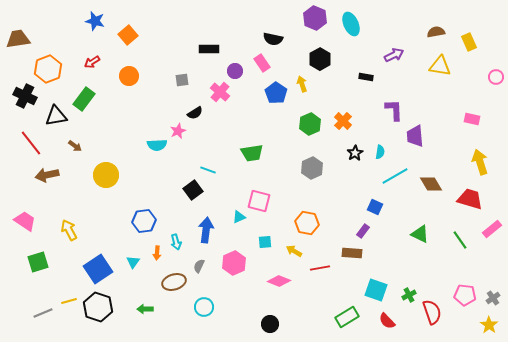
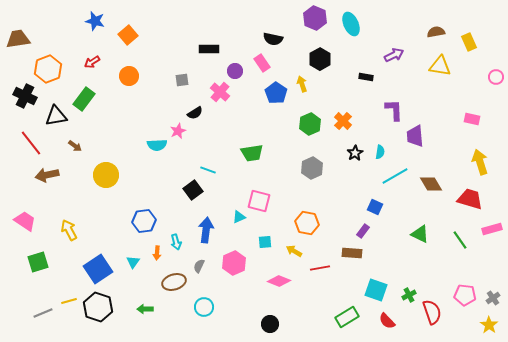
pink rectangle at (492, 229): rotated 24 degrees clockwise
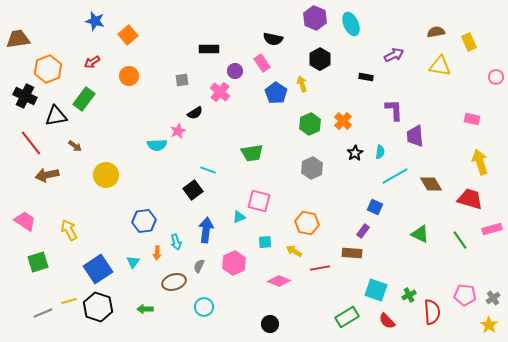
red semicircle at (432, 312): rotated 15 degrees clockwise
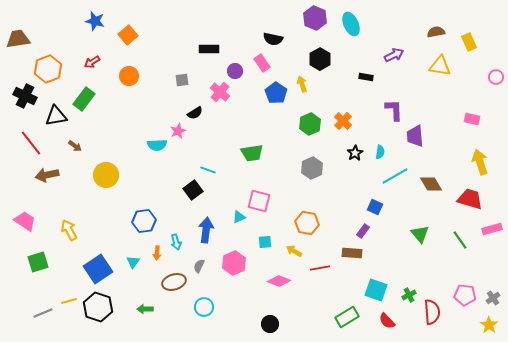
green triangle at (420, 234): rotated 24 degrees clockwise
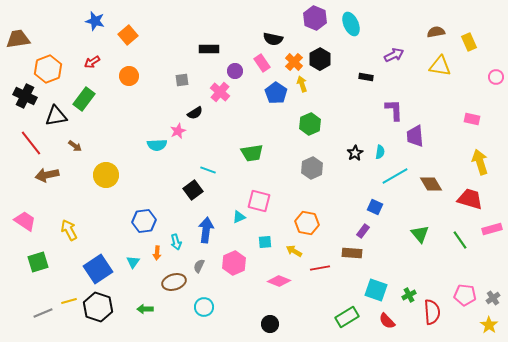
orange cross at (343, 121): moved 49 px left, 59 px up
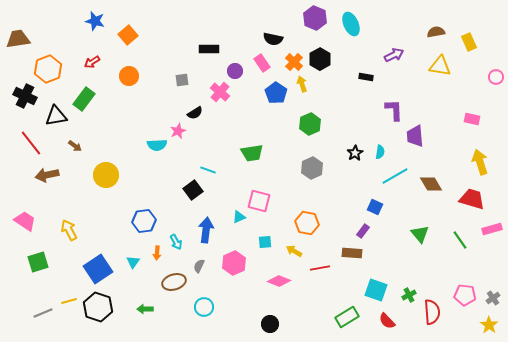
red trapezoid at (470, 199): moved 2 px right
cyan arrow at (176, 242): rotated 14 degrees counterclockwise
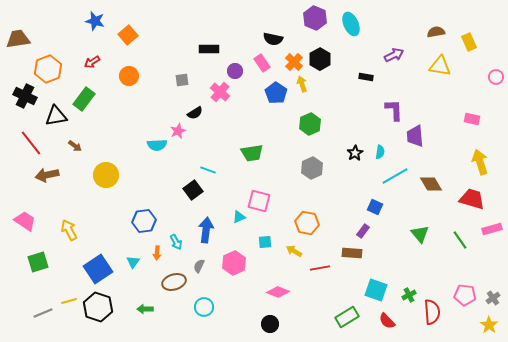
pink diamond at (279, 281): moved 1 px left, 11 px down
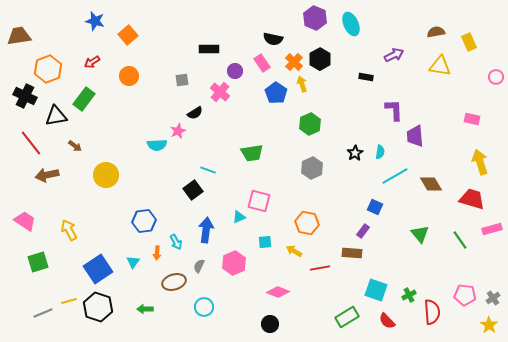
brown trapezoid at (18, 39): moved 1 px right, 3 px up
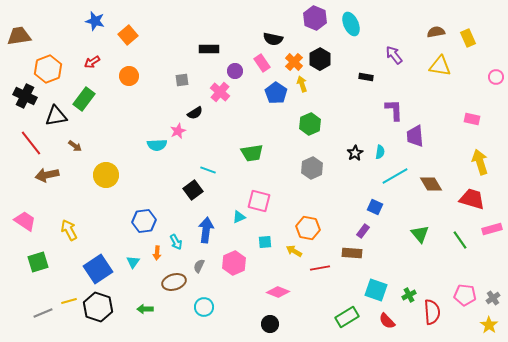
yellow rectangle at (469, 42): moved 1 px left, 4 px up
purple arrow at (394, 55): rotated 102 degrees counterclockwise
orange hexagon at (307, 223): moved 1 px right, 5 px down
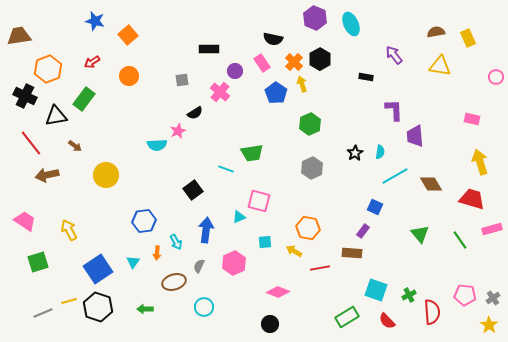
cyan line at (208, 170): moved 18 px right, 1 px up
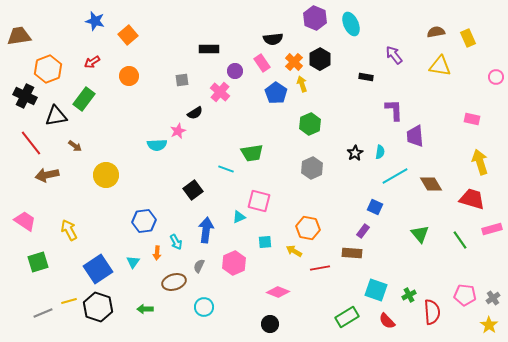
black semicircle at (273, 39): rotated 18 degrees counterclockwise
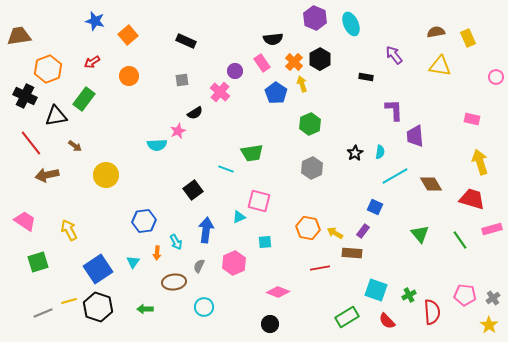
black rectangle at (209, 49): moved 23 px left, 8 px up; rotated 24 degrees clockwise
yellow arrow at (294, 251): moved 41 px right, 18 px up
brown ellipse at (174, 282): rotated 10 degrees clockwise
